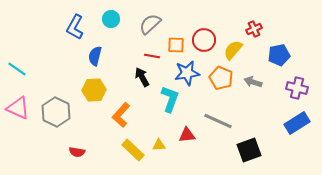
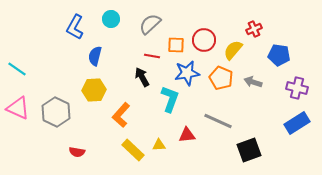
blue pentagon: rotated 20 degrees clockwise
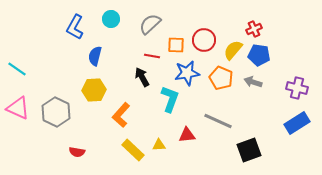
blue pentagon: moved 20 px left
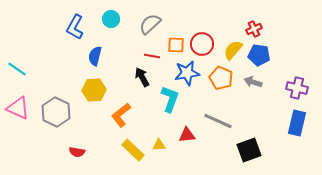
red circle: moved 2 px left, 4 px down
orange L-shape: rotated 10 degrees clockwise
blue rectangle: rotated 45 degrees counterclockwise
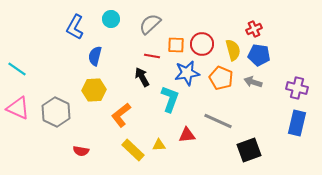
yellow semicircle: rotated 125 degrees clockwise
red semicircle: moved 4 px right, 1 px up
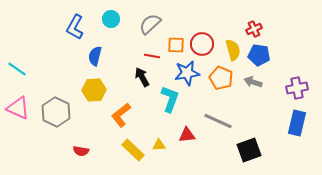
purple cross: rotated 25 degrees counterclockwise
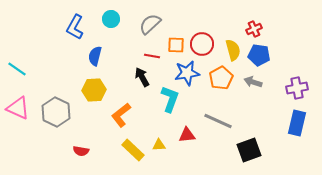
orange pentagon: rotated 20 degrees clockwise
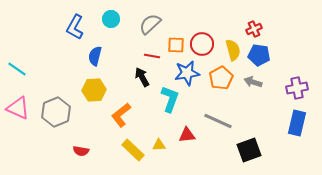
gray hexagon: rotated 12 degrees clockwise
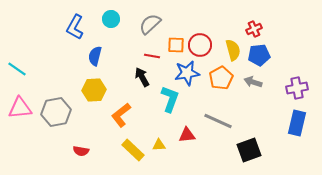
red circle: moved 2 px left, 1 px down
blue pentagon: rotated 15 degrees counterclockwise
pink triangle: moved 2 px right; rotated 30 degrees counterclockwise
gray hexagon: rotated 12 degrees clockwise
